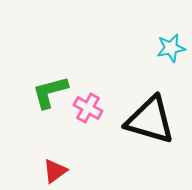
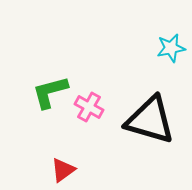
pink cross: moved 1 px right, 1 px up
red triangle: moved 8 px right, 1 px up
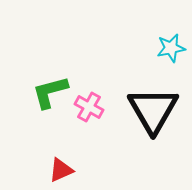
black triangle: moved 3 px right, 10 px up; rotated 44 degrees clockwise
red triangle: moved 2 px left; rotated 12 degrees clockwise
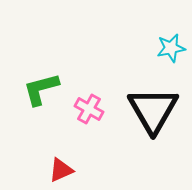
green L-shape: moved 9 px left, 3 px up
pink cross: moved 2 px down
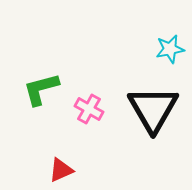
cyan star: moved 1 px left, 1 px down
black triangle: moved 1 px up
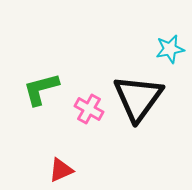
black triangle: moved 15 px left, 11 px up; rotated 6 degrees clockwise
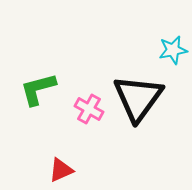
cyan star: moved 3 px right, 1 px down
green L-shape: moved 3 px left
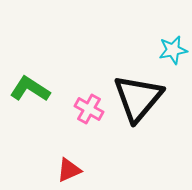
green L-shape: moved 8 px left; rotated 48 degrees clockwise
black triangle: rotated 4 degrees clockwise
red triangle: moved 8 px right
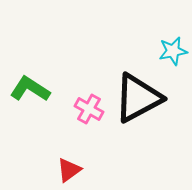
cyan star: moved 1 px down
black triangle: rotated 22 degrees clockwise
red triangle: rotated 12 degrees counterclockwise
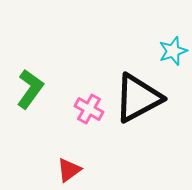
cyan star: rotated 8 degrees counterclockwise
green L-shape: rotated 93 degrees clockwise
